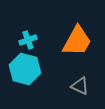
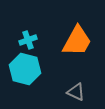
gray triangle: moved 4 px left, 6 px down
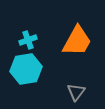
cyan hexagon: moved 1 px right; rotated 24 degrees counterclockwise
gray triangle: rotated 42 degrees clockwise
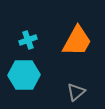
cyan hexagon: moved 2 px left, 6 px down; rotated 8 degrees clockwise
gray triangle: rotated 12 degrees clockwise
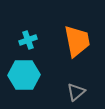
orange trapezoid: rotated 40 degrees counterclockwise
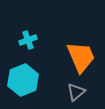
orange trapezoid: moved 4 px right, 16 px down; rotated 12 degrees counterclockwise
cyan hexagon: moved 1 px left, 5 px down; rotated 20 degrees counterclockwise
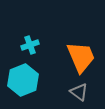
cyan cross: moved 2 px right, 5 px down
gray triangle: moved 3 px right; rotated 42 degrees counterclockwise
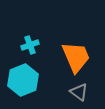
orange trapezoid: moved 5 px left
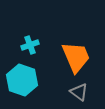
cyan hexagon: moved 1 px left; rotated 20 degrees counterclockwise
